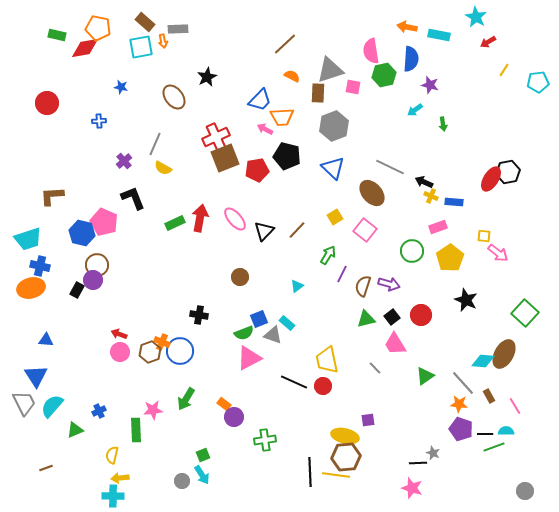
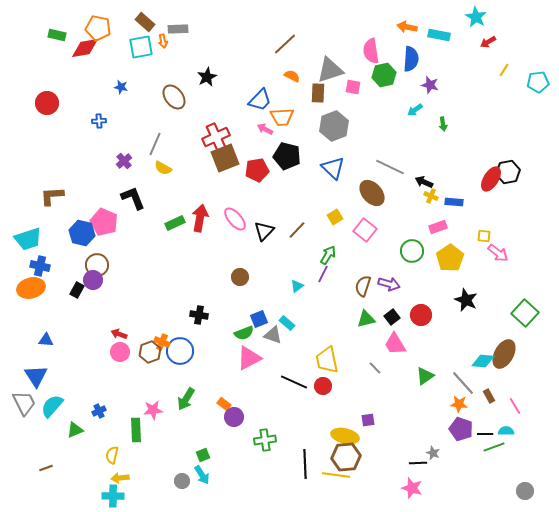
purple line at (342, 274): moved 19 px left
black line at (310, 472): moved 5 px left, 8 px up
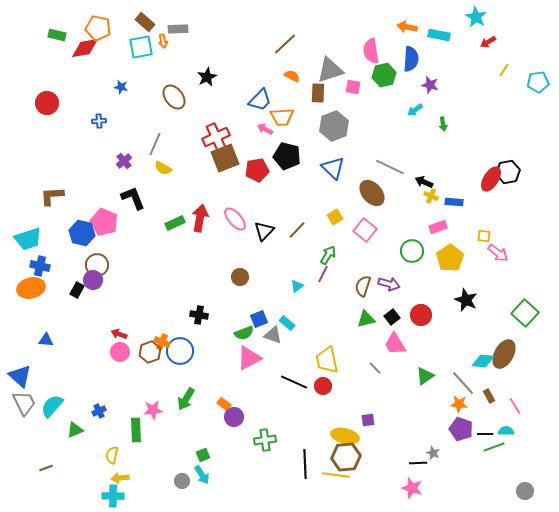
blue triangle at (36, 376): moved 16 px left; rotated 15 degrees counterclockwise
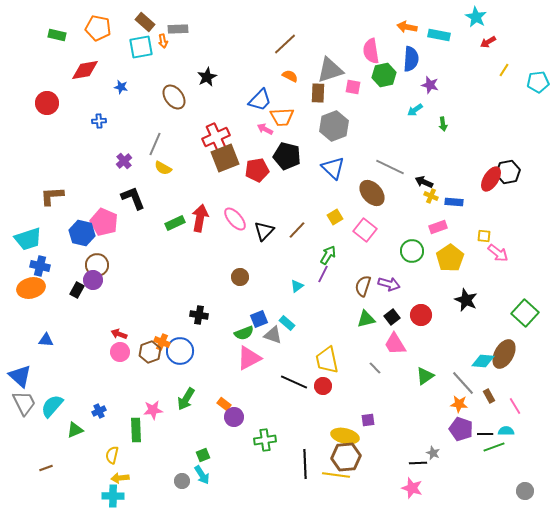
red diamond at (85, 48): moved 22 px down
orange semicircle at (292, 76): moved 2 px left
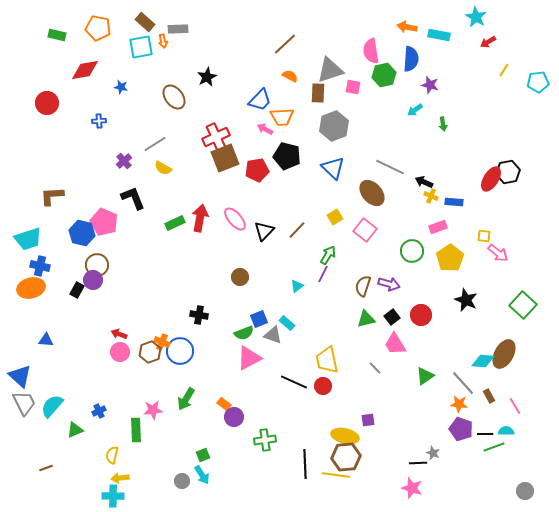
gray line at (155, 144): rotated 35 degrees clockwise
green square at (525, 313): moved 2 px left, 8 px up
